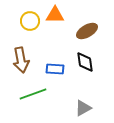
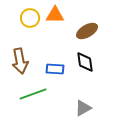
yellow circle: moved 3 px up
brown arrow: moved 1 px left, 1 px down
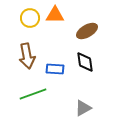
brown arrow: moved 7 px right, 5 px up
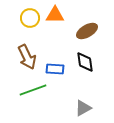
brown arrow: moved 1 px down; rotated 15 degrees counterclockwise
green line: moved 4 px up
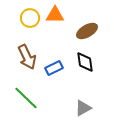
blue rectangle: moved 1 px left, 1 px up; rotated 30 degrees counterclockwise
green line: moved 7 px left, 8 px down; rotated 64 degrees clockwise
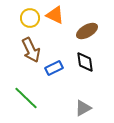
orange triangle: rotated 24 degrees clockwise
brown arrow: moved 4 px right, 7 px up
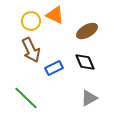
yellow circle: moved 1 px right, 3 px down
black diamond: rotated 15 degrees counterclockwise
gray triangle: moved 6 px right, 10 px up
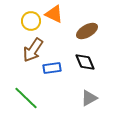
orange triangle: moved 1 px left, 1 px up
brown arrow: moved 2 px right; rotated 60 degrees clockwise
blue rectangle: moved 2 px left; rotated 18 degrees clockwise
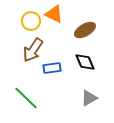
brown ellipse: moved 2 px left, 1 px up
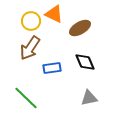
brown ellipse: moved 5 px left, 2 px up
brown arrow: moved 3 px left, 2 px up
gray triangle: rotated 18 degrees clockwise
